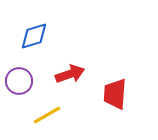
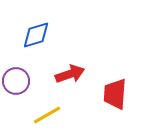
blue diamond: moved 2 px right, 1 px up
purple circle: moved 3 px left
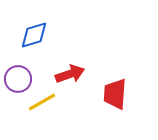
blue diamond: moved 2 px left
purple circle: moved 2 px right, 2 px up
yellow line: moved 5 px left, 13 px up
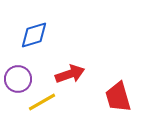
red trapezoid: moved 3 px right, 3 px down; rotated 20 degrees counterclockwise
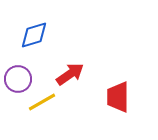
red arrow: rotated 16 degrees counterclockwise
red trapezoid: rotated 16 degrees clockwise
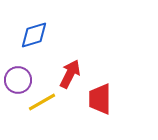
red arrow: rotated 28 degrees counterclockwise
purple circle: moved 1 px down
red trapezoid: moved 18 px left, 2 px down
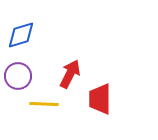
blue diamond: moved 13 px left
purple circle: moved 4 px up
yellow line: moved 2 px right, 2 px down; rotated 32 degrees clockwise
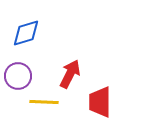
blue diamond: moved 5 px right, 2 px up
red trapezoid: moved 3 px down
yellow line: moved 2 px up
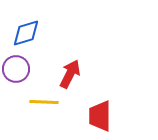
purple circle: moved 2 px left, 7 px up
red trapezoid: moved 14 px down
